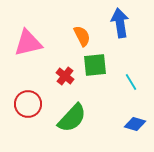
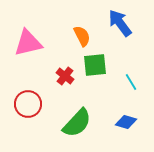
blue arrow: rotated 28 degrees counterclockwise
green semicircle: moved 5 px right, 5 px down
blue diamond: moved 9 px left, 2 px up
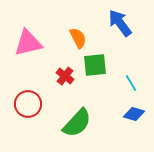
orange semicircle: moved 4 px left, 2 px down
cyan line: moved 1 px down
blue diamond: moved 8 px right, 8 px up
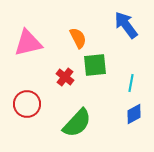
blue arrow: moved 6 px right, 2 px down
red cross: moved 1 px down
cyan line: rotated 42 degrees clockwise
red circle: moved 1 px left
blue diamond: rotated 45 degrees counterclockwise
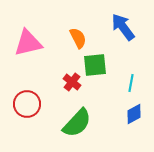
blue arrow: moved 3 px left, 2 px down
red cross: moved 7 px right, 5 px down
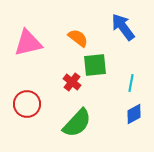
orange semicircle: rotated 25 degrees counterclockwise
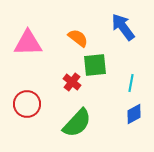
pink triangle: rotated 12 degrees clockwise
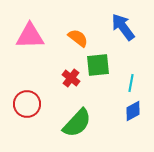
pink triangle: moved 2 px right, 7 px up
green square: moved 3 px right
red cross: moved 1 px left, 4 px up
blue diamond: moved 1 px left, 3 px up
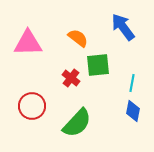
pink triangle: moved 2 px left, 7 px down
cyan line: moved 1 px right
red circle: moved 5 px right, 2 px down
blue diamond: rotated 50 degrees counterclockwise
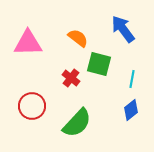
blue arrow: moved 2 px down
green square: moved 1 px right, 1 px up; rotated 20 degrees clockwise
cyan line: moved 4 px up
blue diamond: moved 2 px left, 1 px up; rotated 40 degrees clockwise
